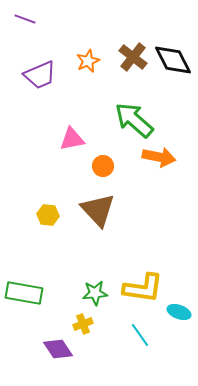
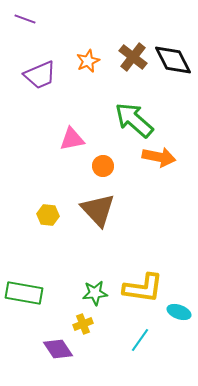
cyan line: moved 5 px down; rotated 70 degrees clockwise
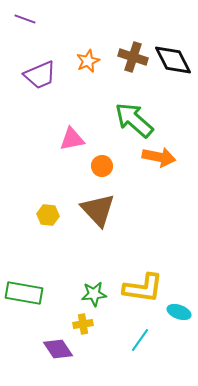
brown cross: rotated 20 degrees counterclockwise
orange circle: moved 1 px left
green star: moved 1 px left, 1 px down
yellow cross: rotated 12 degrees clockwise
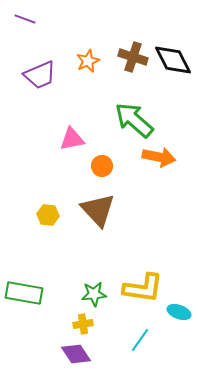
purple diamond: moved 18 px right, 5 px down
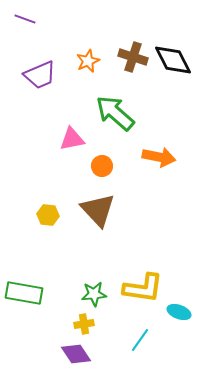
green arrow: moved 19 px left, 7 px up
yellow cross: moved 1 px right
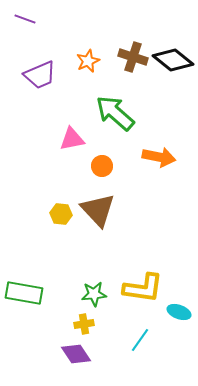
black diamond: rotated 24 degrees counterclockwise
yellow hexagon: moved 13 px right, 1 px up
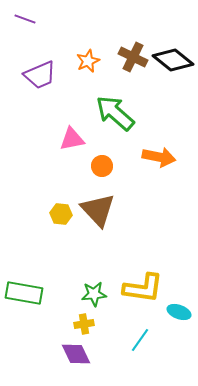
brown cross: rotated 8 degrees clockwise
purple diamond: rotated 8 degrees clockwise
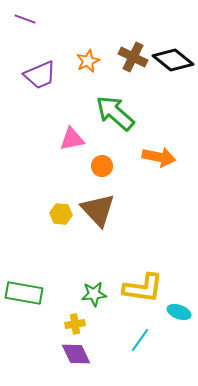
yellow cross: moved 9 px left
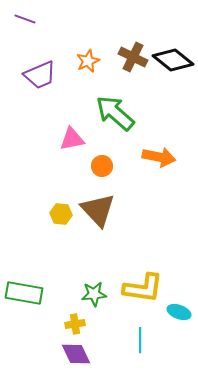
cyan line: rotated 35 degrees counterclockwise
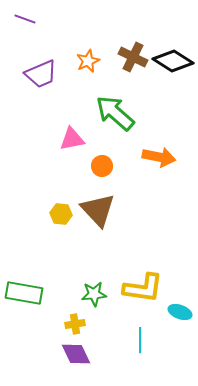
black diamond: moved 1 px down; rotated 6 degrees counterclockwise
purple trapezoid: moved 1 px right, 1 px up
cyan ellipse: moved 1 px right
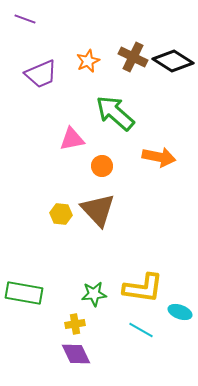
cyan line: moved 1 px right, 10 px up; rotated 60 degrees counterclockwise
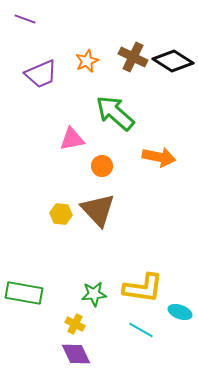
orange star: moved 1 px left
yellow cross: rotated 36 degrees clockwise
